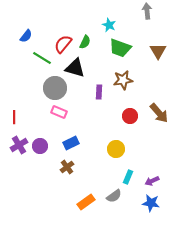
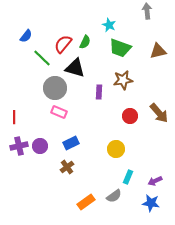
brown triangle: rotated 48 degrees clockwise
green line: rotated 12 degrees clockwise
purple cross: moved 1 px down; rotated 18 degrees clockwise
purple arrow: moved 3 px right
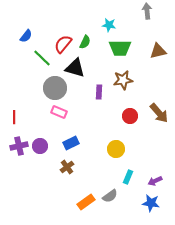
cyan star: rotated 16 degrees counterclockwise
green trapezoid: rotated 20 degrees counterclockwise
gray semicircle: moved 4 px left
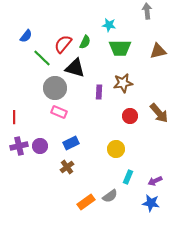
brown star: moved 3 px down
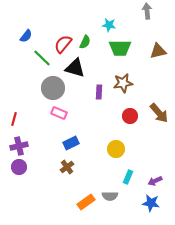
gray circle: moved 2 px left
pink rectangle: moved 1 px down
red line: moved 2 px down; rotated 16 degrees clockwise
purple circle: moved 21 px left, 21 px down
gray semicircle: rotated 35 degrees clockwise
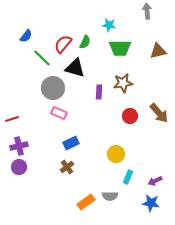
red line: moved 2 px left; rotated 56 degrees clockwise
yellow circle: moved 5 px down
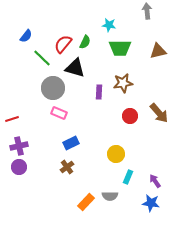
purple arrow: rotated 80 degrees clockwise
orange rectangle: rotated 12 degrees counterclockwise
